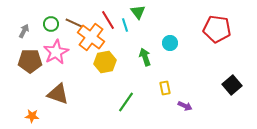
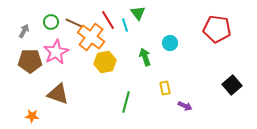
green triangle: moved 1 px down
green circle: moved 2 px up
green line: rotated 20 degrees counterclockwise
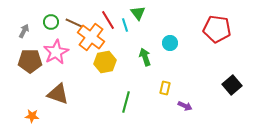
yellow rectangle: rotated 24 degrees clockwise
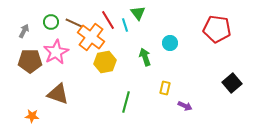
black square: moved 2 px up
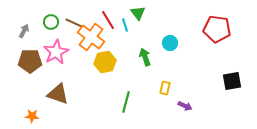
black square: moved 2 px up; rotated 30 degrees clockwise
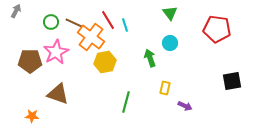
green triangle: moved 32 px right
gray arrow: moved 8 px left, 20 px up
green arrow: moved 5 px right, 1 px down
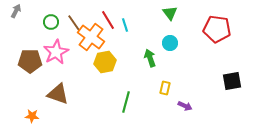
brown line: rotated 30 degrees clockwise
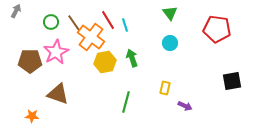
green arrow: moved 18 px left
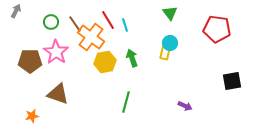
brown line: moved 1 px right, 1 px down
pink star: rotated 10 degrees counterclockwise
yellow rectangle: moved 35 px up
orange star: rotated 16 degrees counterclockwise
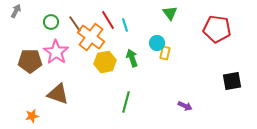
cyan circle: moved 13 px left
